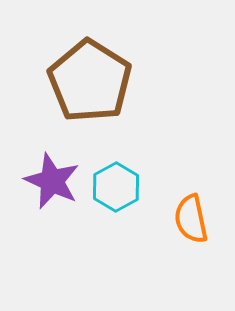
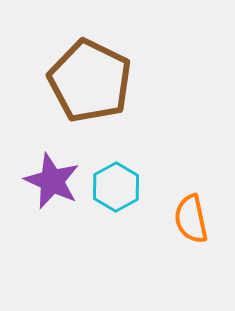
brown pentagon: rotated 6 degrees counterclockwise
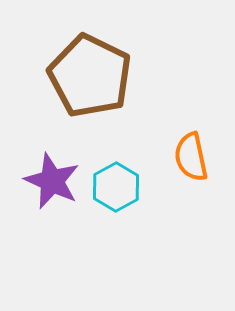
brown pentagon: moved 5 px up
orange semicircle: moved 62 px up
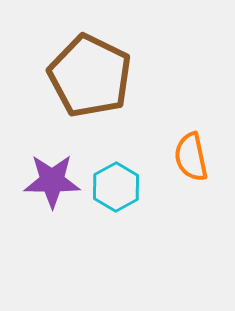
purple star: rotated 24 degrees counterclockwise
